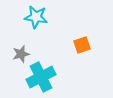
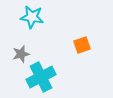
cyan star: moved 4 px left
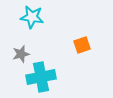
cyan cross: rotated 16 degrees clockwise
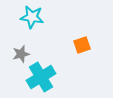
cyan cross: rotated 20 degrees counterclockwise
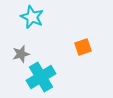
cyan star: rotated 15 degrees clockwise
orange square: moved 1 px right, 2 px down
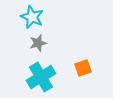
orange square: moved 21 px down
gray star: moved 17 px right, 11 px up
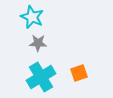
gray star: rotated 18 degrees clockwise
orange square: moved 4 px left, 5 px down
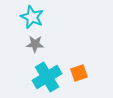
gray star: moved 3 px left, 1 px down
cyan cross: moved 6 px right
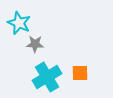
cyan star: moved 13 px left, 6 px down
orange square: moved 1 px right; rotated 18 degrees clockwise
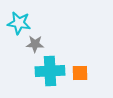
cyan star: rotated 15 degrees counterclockwise
cyan cross: moved 3 px right, 6 px up; rotated 28 degrees clockwise
